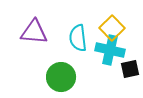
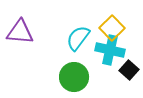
purple triangle: moved 14 px left
cyan semicircle: rotated 44 degrees clockwise
black square: moved 1 px left, 1 px down; rotated 36 degrees counterclockwise
green circle: moved 13 px right
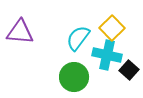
cyan cross: moved 3 px left, 5 px down
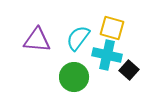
yellow square: rotated 30 degrees counterclockwise
purple triangle: moved 17 px right, 8 px down
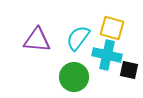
black square: rotated 30 degrees counterclockwise
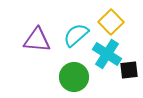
yellow square: moved 1 px left, 6 px up; rotated 30 degrees clockwise
cyan semicircle: moved 2 px left, 3 px up; rotated 12 degrees clockwise
cyan cross: moved 1 px up; rotated 20 degrees clockwise
black square: rotated 18 degrees counterclockwise
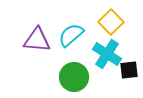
cyan semicircle: moved 5 px left
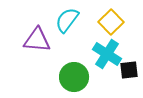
cyan semicircle: moved 4 px left, 15 px up; rotated 12 degrees counterclockwise
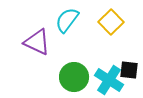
purple triangle: moved 2 px down; rotated 20 degrees clockwise
cyan cross: moved 2 px right, 26 px down
black square: rotated 12 degrees clockwise
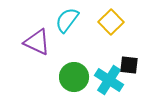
black square: moved 5 px up
